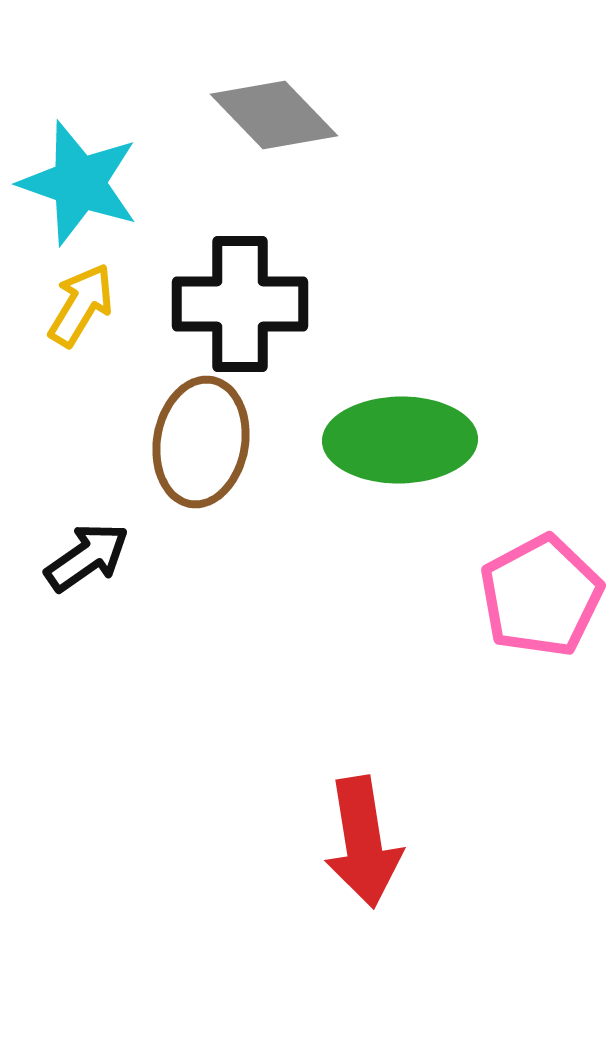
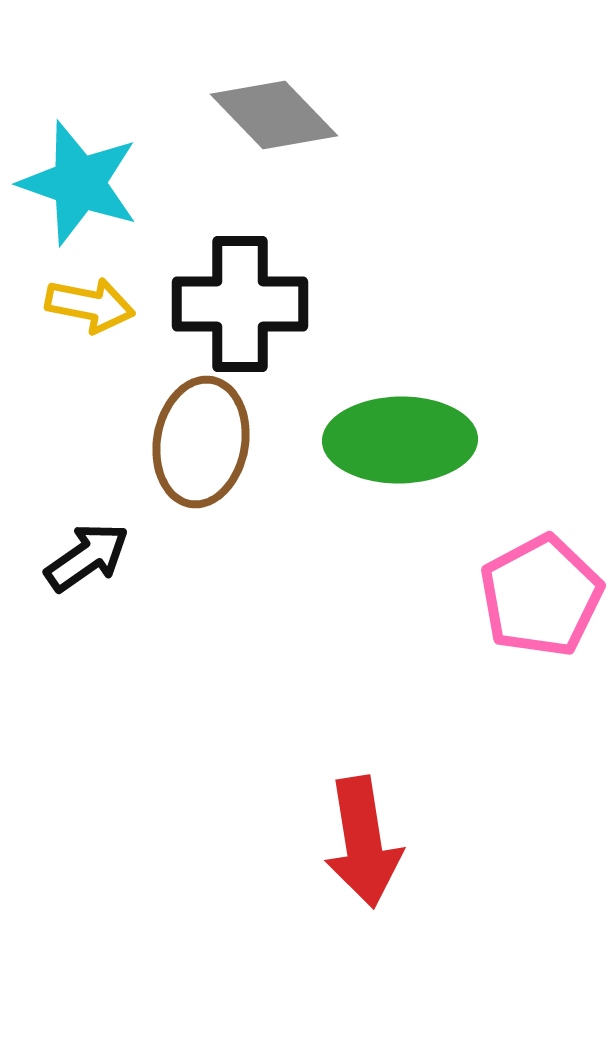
yellow arrow: moved 9 px right; rotated 70 degrees clockwise
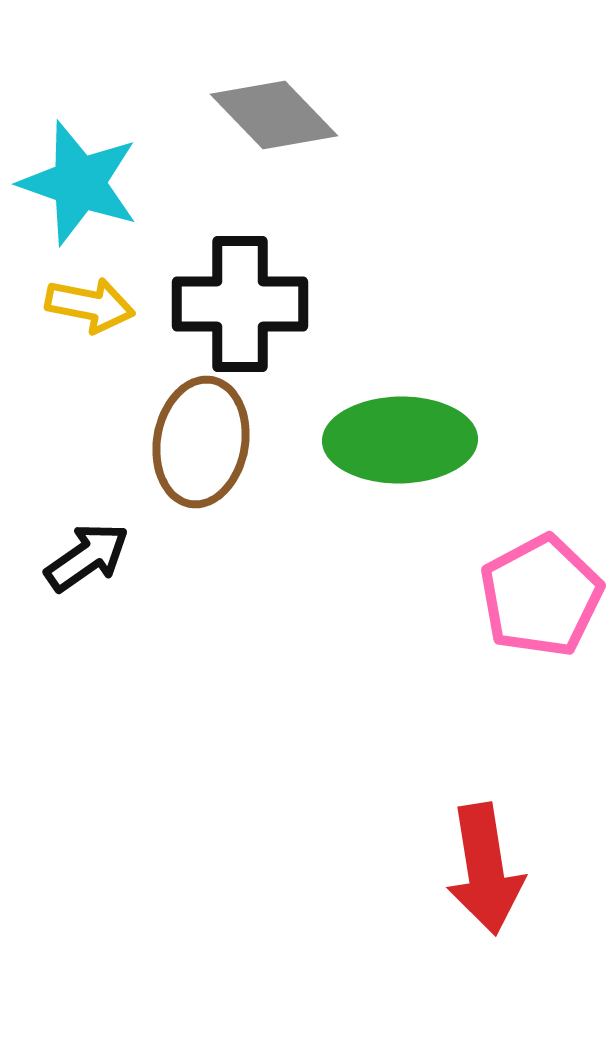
red arrow: moved 122 px right, 27 px down
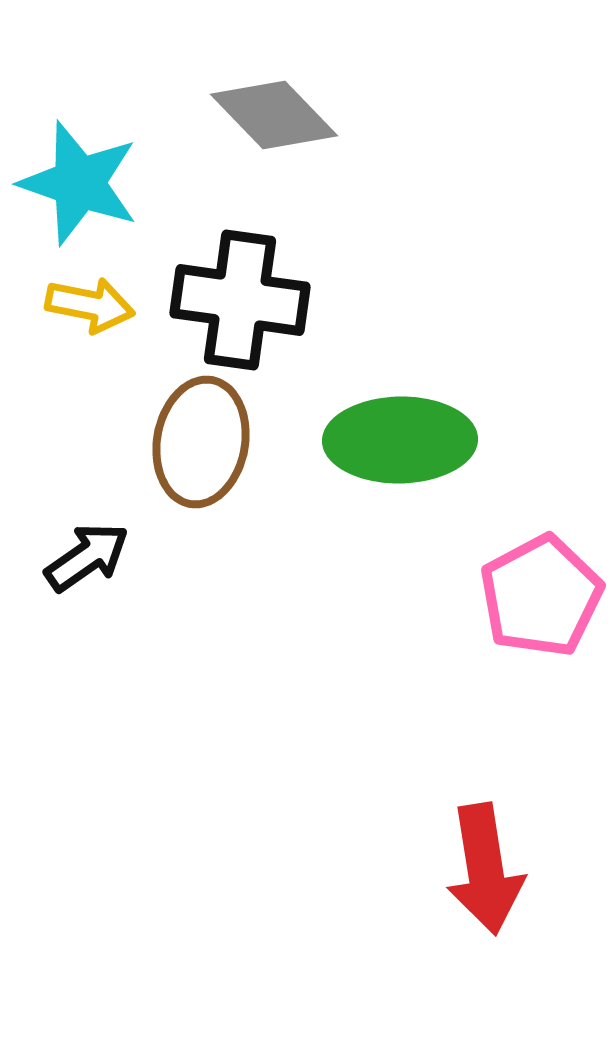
black cross: moved 4 px up; rotated 8 degrees clockwise
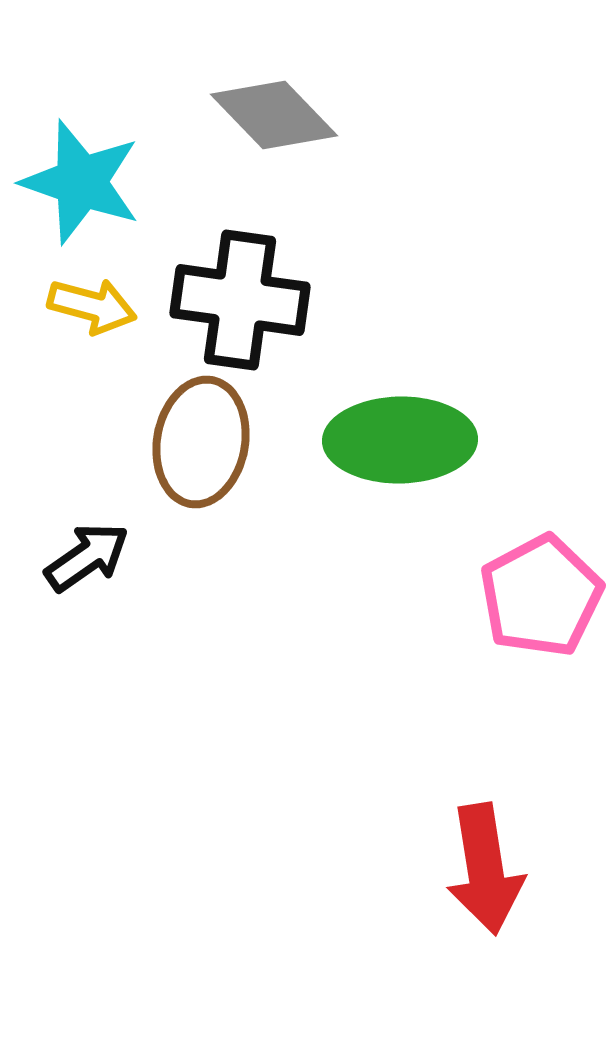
cyan star: moved 2 px right, 1 px up
yellow arrow: moved 2 px right, 1 px down; rotated 4 degrees clockwise
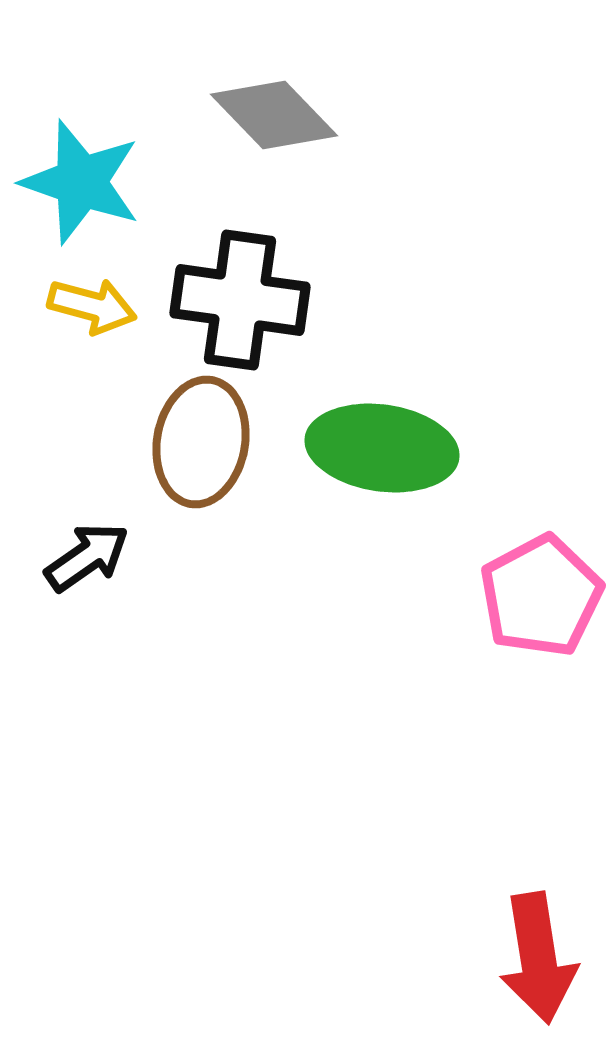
green ellipse: moved 18 px left, 8 px down; rotated 9 degrees clockwise
red arrow: moved 53 px right, 89 px down
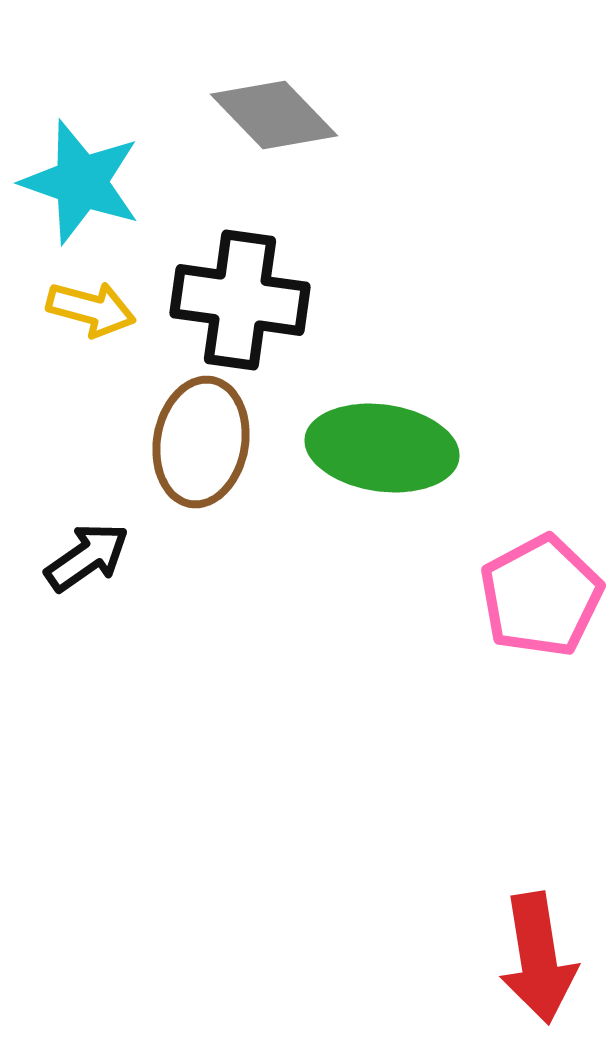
yellow arrow: moved 1 px left, 3 px down
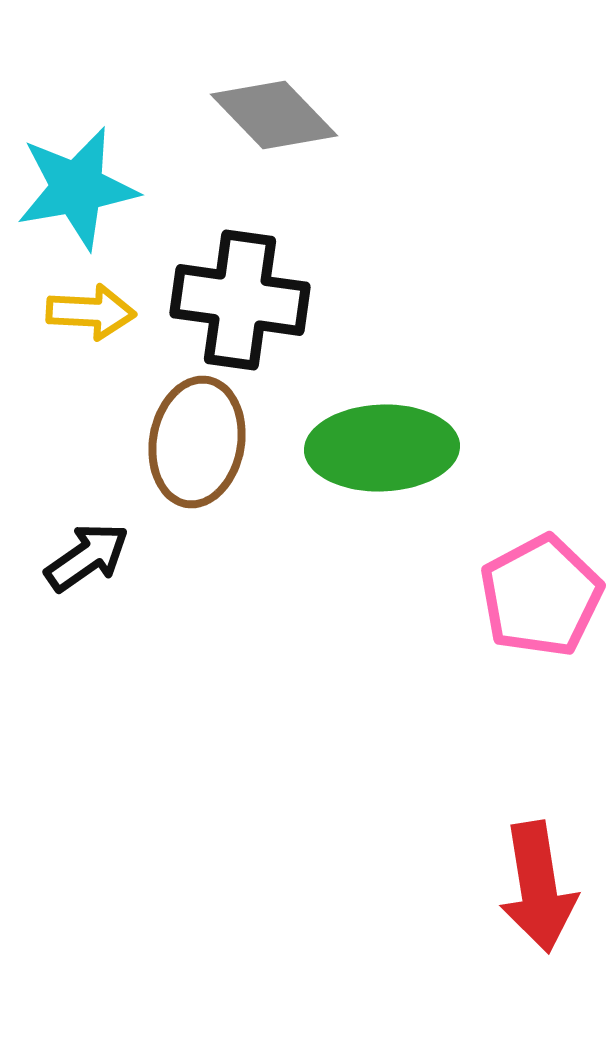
cyan star: moved 4 px left, 6 px down; rotated 29 degrees counterclockwise
yellow arrow: moved 3 px down; rotated 12 degrees counterclockwise
brown ellipse: moved 4 px left
green ellipse: rotated 10 degrees counterclockwise
red arrow: moved 71 px up
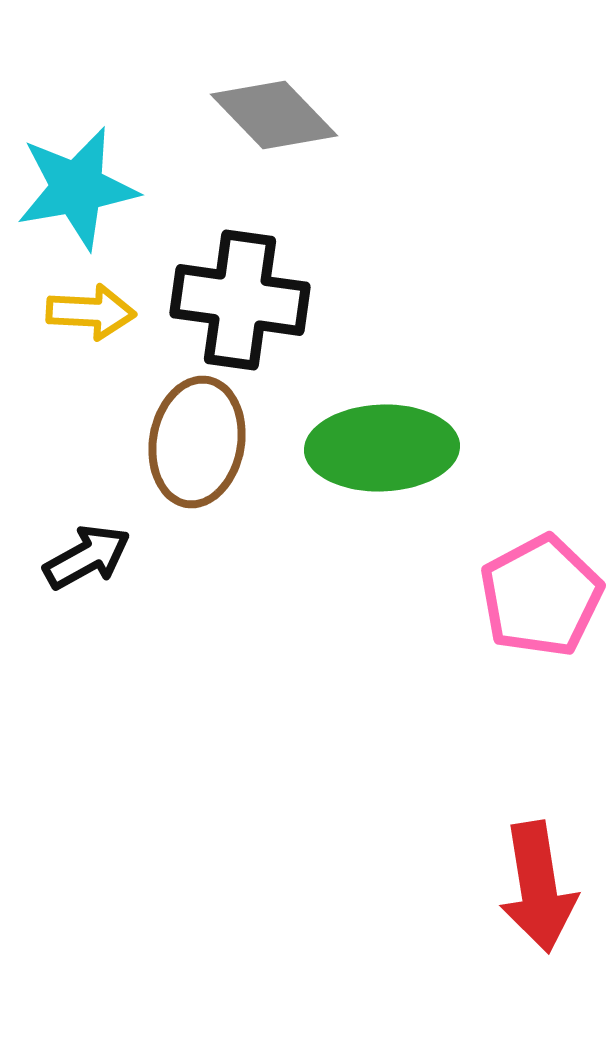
black arrow: rotated 6 degrees clockwise
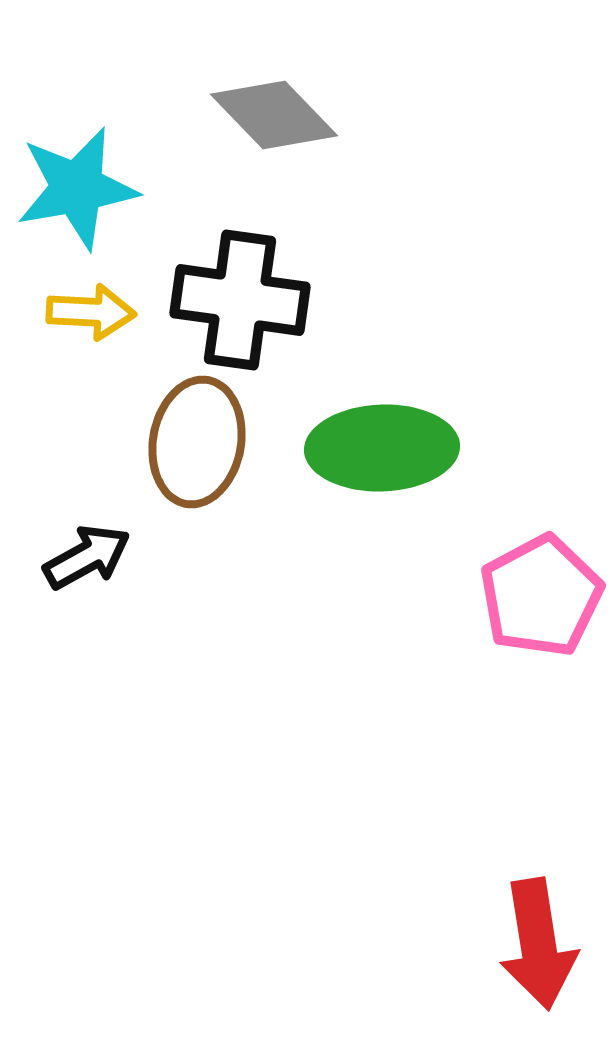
red arrow: moved 57 px down
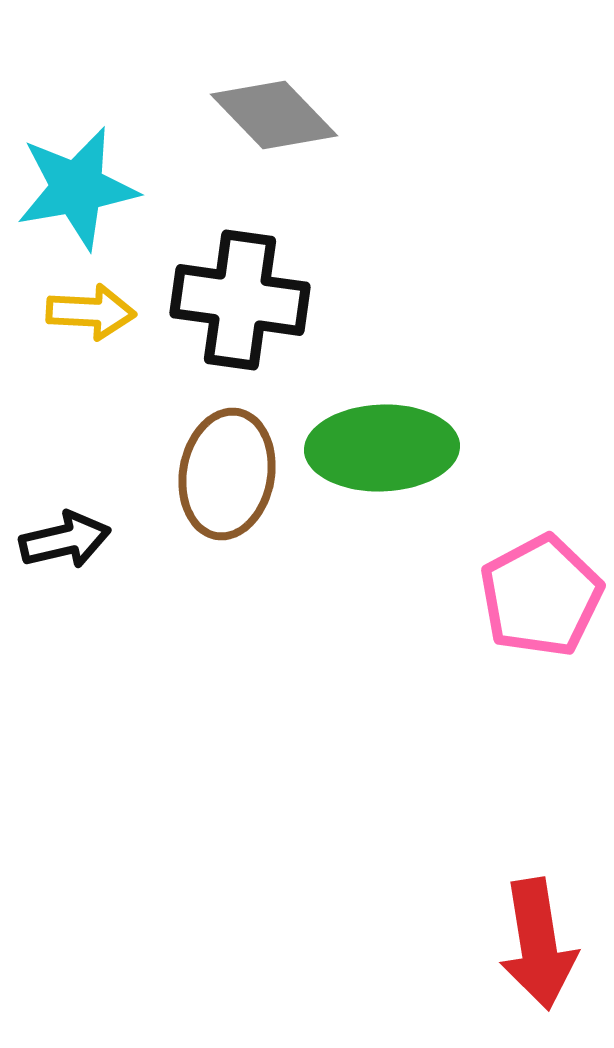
brown ellipse: moved 30 px right, 32 px down
black arrow: moved 22 px left, 17 px up; rotated 16 degrees clockwise
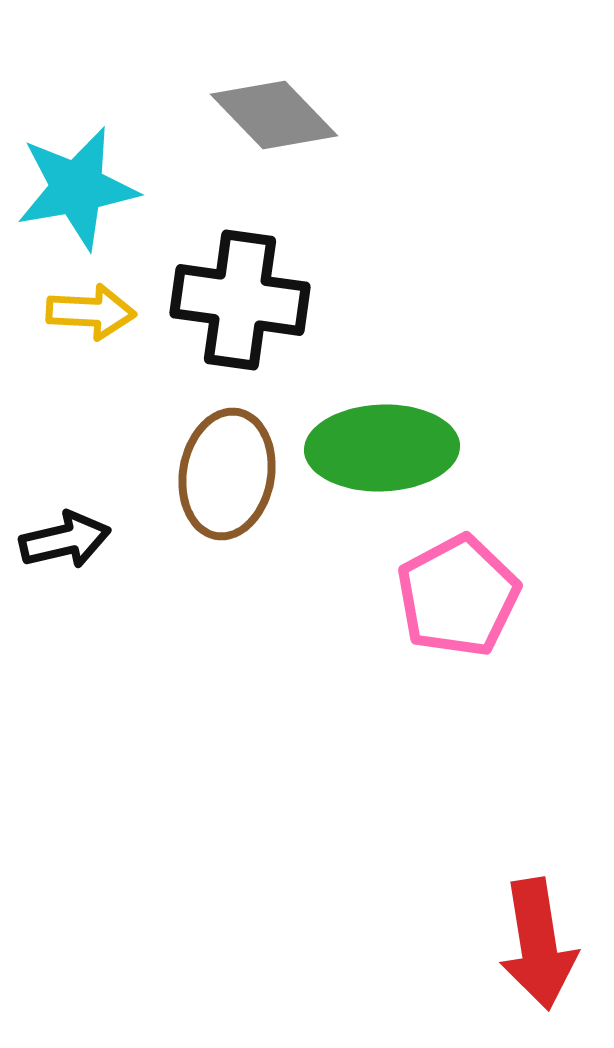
pink pentagon: moved 83 px left
